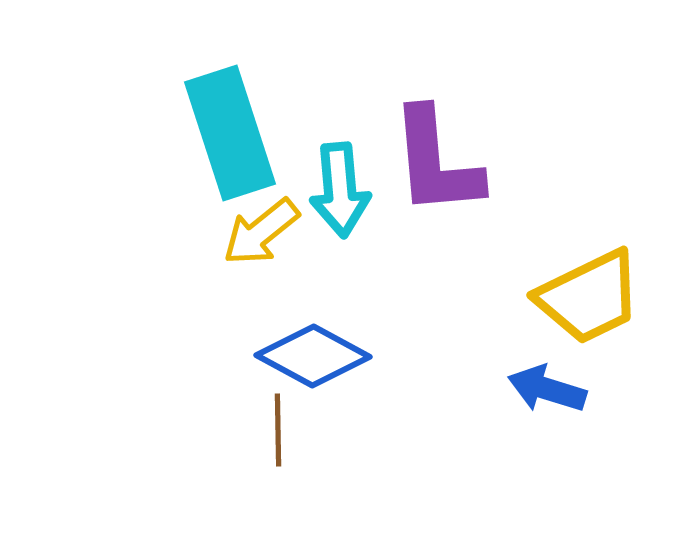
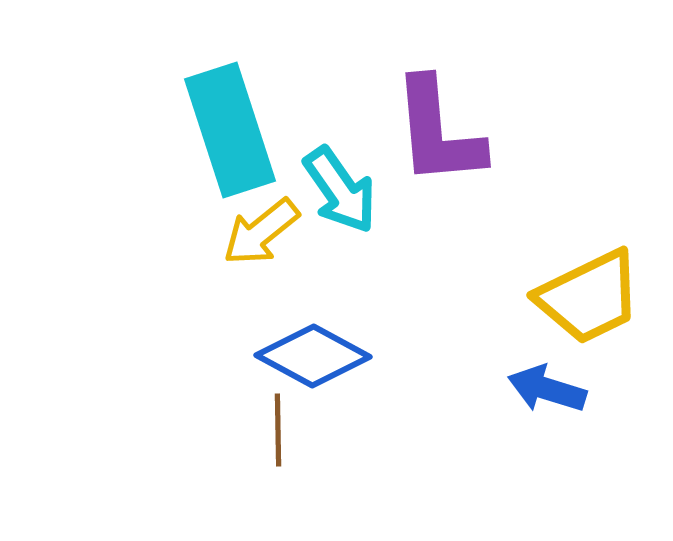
cyan rectangle: moved 3 px up
purple L-shape: moved 2 px right, 30 px up
cyan arrow: rotated 30 degrees counterclockwise
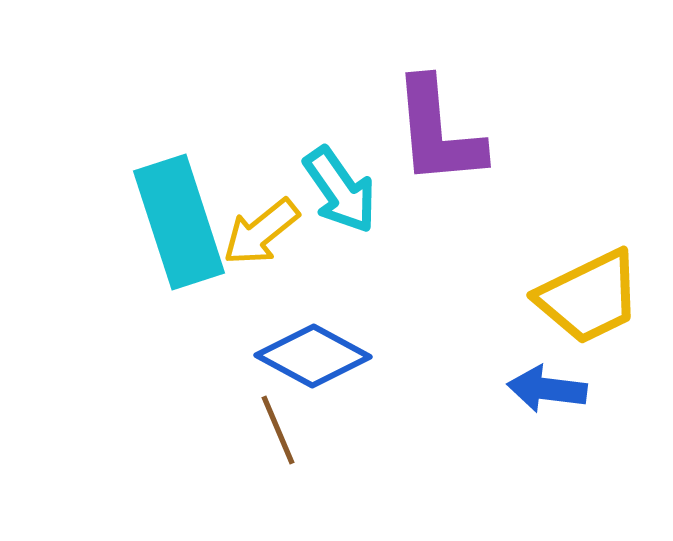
cyan rectangle: moved 51 px left, 92 px down
blue arrow: rotated 10 degrees counterclockwise
brown line: rotated 22 degrees counterclockwise
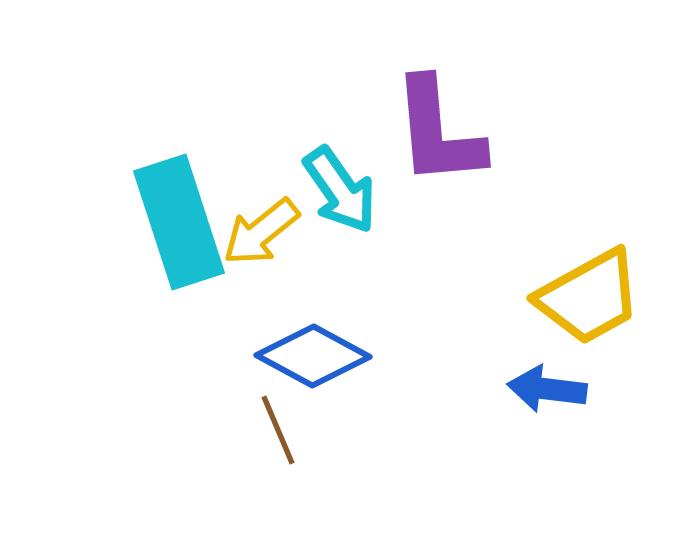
yellow trapezoid: rotated 3 degrees counterclockwise
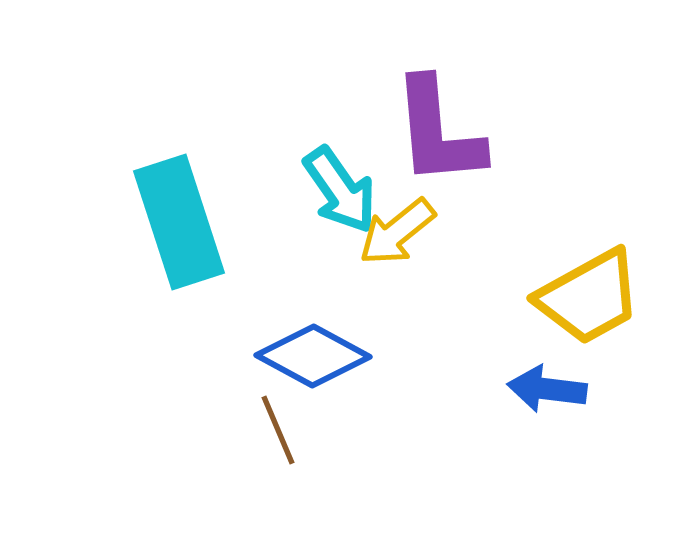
yellow arrow: moved 136 px right
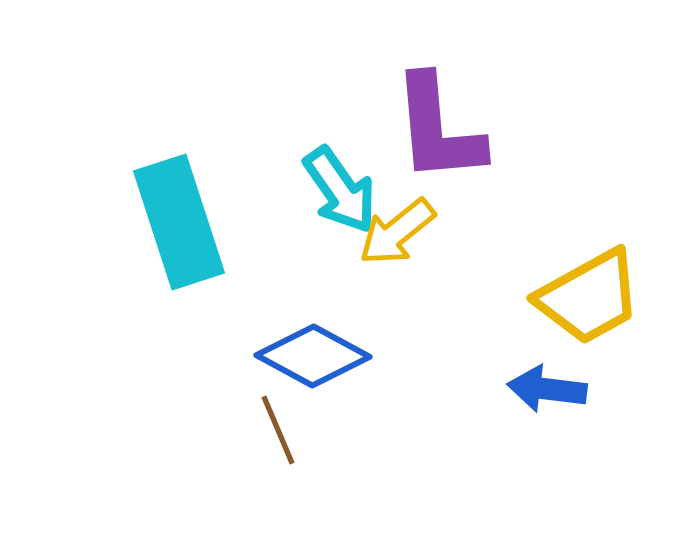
purple L-shape: moved 3 px up
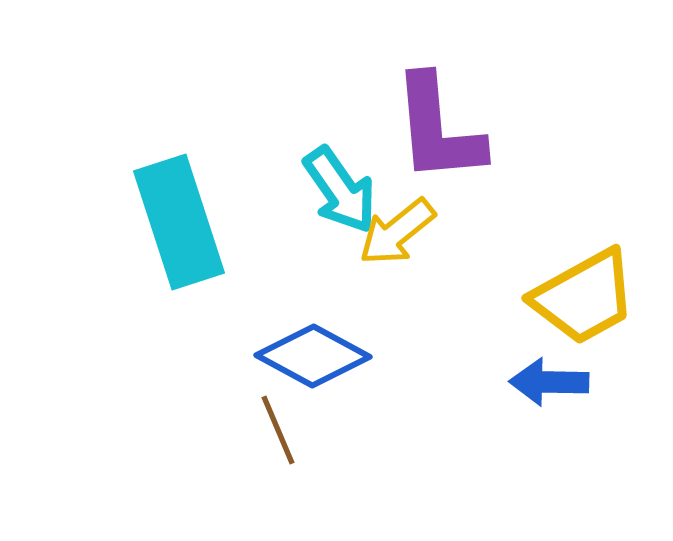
yellow trapezoid: moved 5 px left
blue arrow: moved 2 px right, 7 px up; rotated 6 degrees counterclockwise
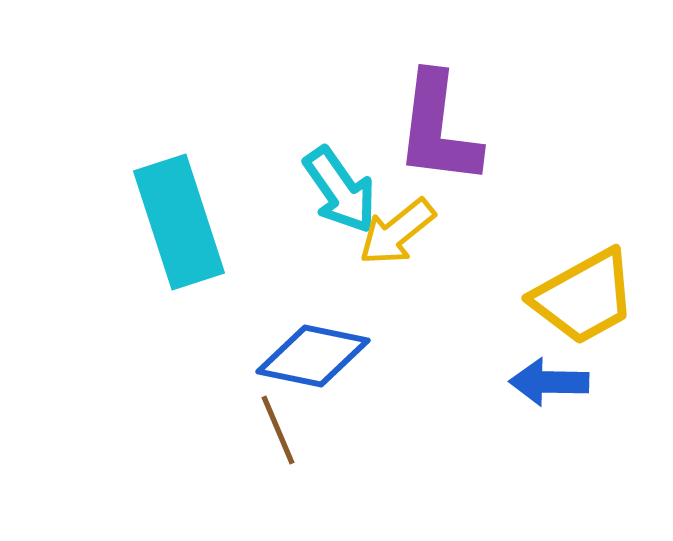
purple L-shape: rotated 12 degrees clockwise
blue diamond: rotated 17 degrees counterclockwise
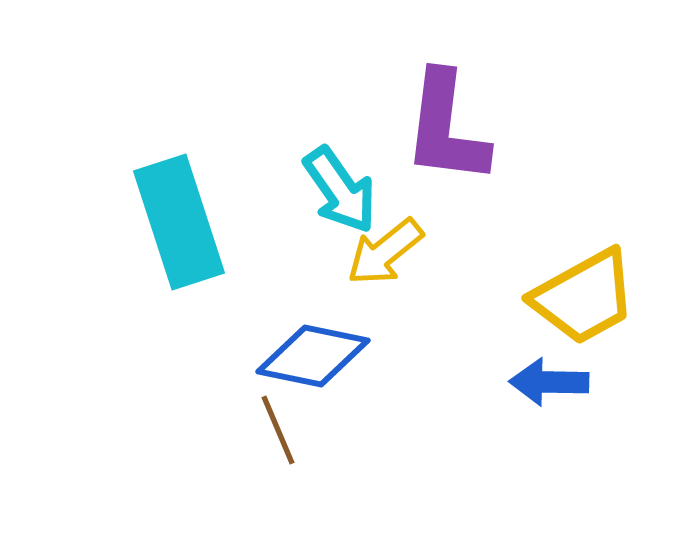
purple L-shape: moved 8 px right, 1 px up
yellow arrow: moved 12 px left, 20 px down
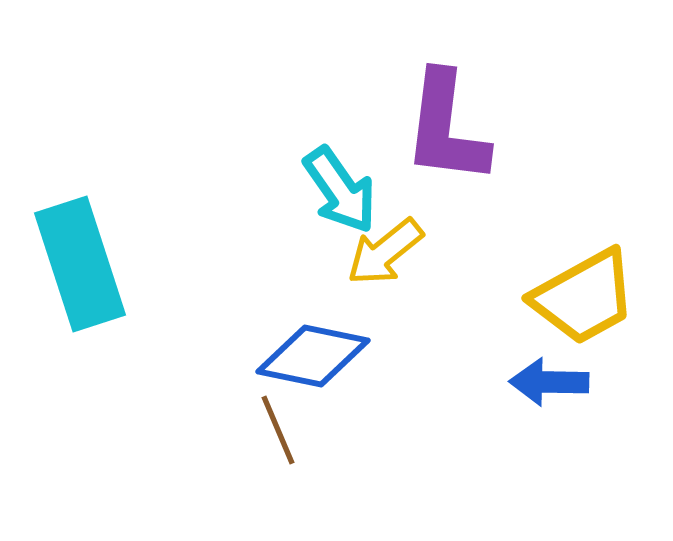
cyan rectangle: moved 99 px left, 42 px down
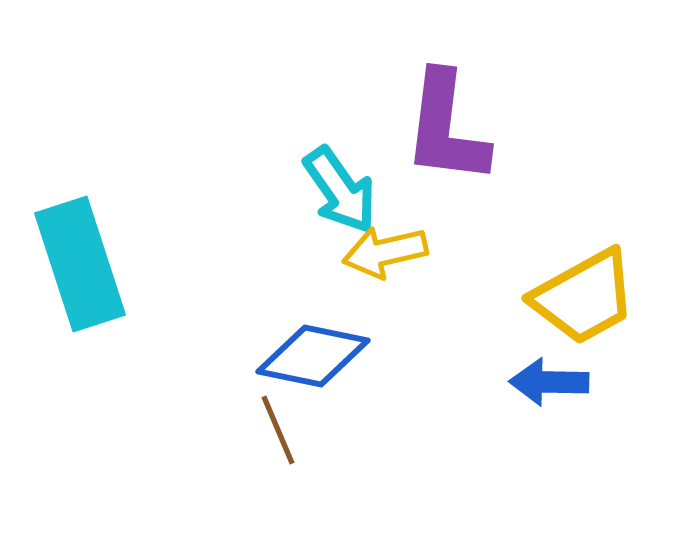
yellow arrow: rotated 26 degrees clockwise
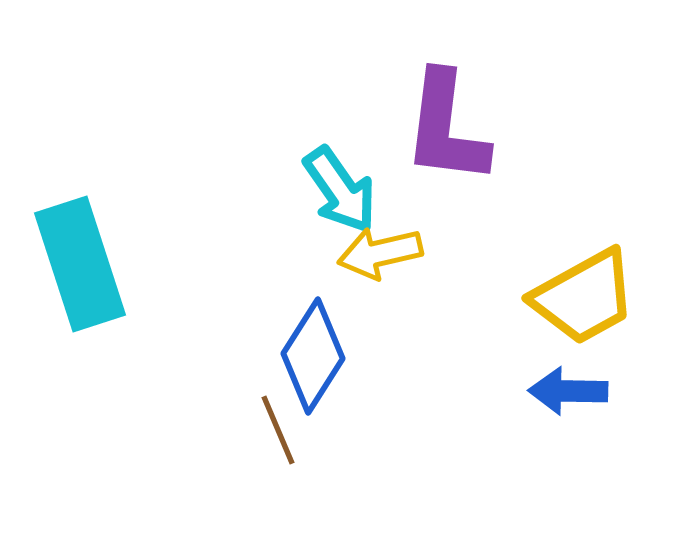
yellow arrow: moved 5 px left, 1 px down
blue diamond: rotated 69 degrees counterclockwise
blue arrow: moved 19 px right, 9 px down
